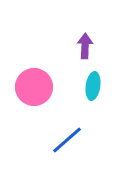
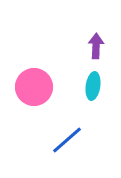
purple arrow: moved 11 px right
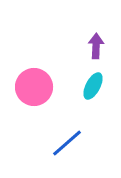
cyan ellipse: rotated 20 degrees clockwise
blue line: moved 3 px down
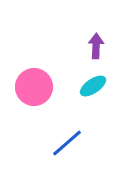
cyan ellipse: rotated 28 degrees clockwise
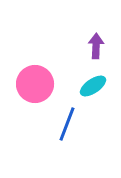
pink circle: moved 1 px right, 3 px up
blue line: moved 19 px up; rotated 28 degrees counterclockwise
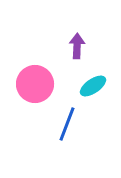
purple arrow: moved 19 px left
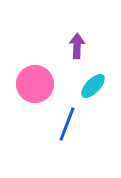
cyan ellipse: rotated 12 degrees counterclockwise
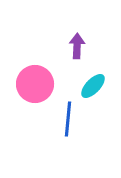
blue line: moved 1 px right, 5 px up; rotated 16 degrees counterclockwise
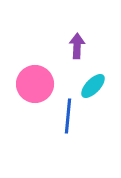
blue line: moved 3 px up
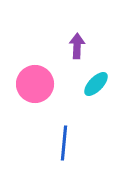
cyan ellipse: moved 3 px right, 2 px up
blue line: moved 4 px left, 27 px down
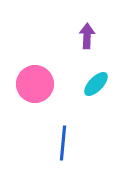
purple arrow: moved 10 px right, 10 px up
blue line: moved 1 px left
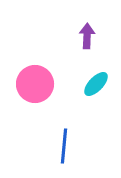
blue line: moved 1 px right, 3 px down
